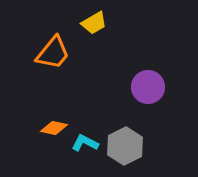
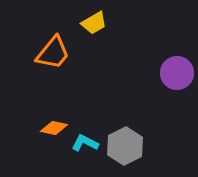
purple circle: moved 29 px right, 14 px up
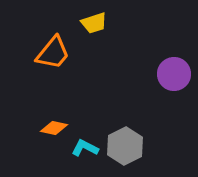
yellow trapezoid: rotated 12 degrees clockwise
purple circle: moved 3 px left, 1 px down
cyan L-shape: moved 5 px down
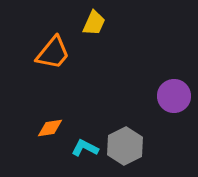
yellow trapezoid: rotated 48 degrees counterclockwise
purple circle: moved 22 px down
orange diamond: moved 4 px left; rotated 20 degrees counterclockwise
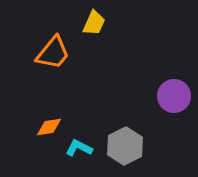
orange diamond: moved 1 px left, 1 px up
cyan L-shape: moved 6 px left
